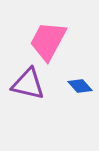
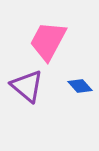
purple triangle: moved 1 px left, 2 px down; rotated 27 degrees clockwise
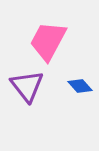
purple triangle: rotated 12 degrees clockwise
